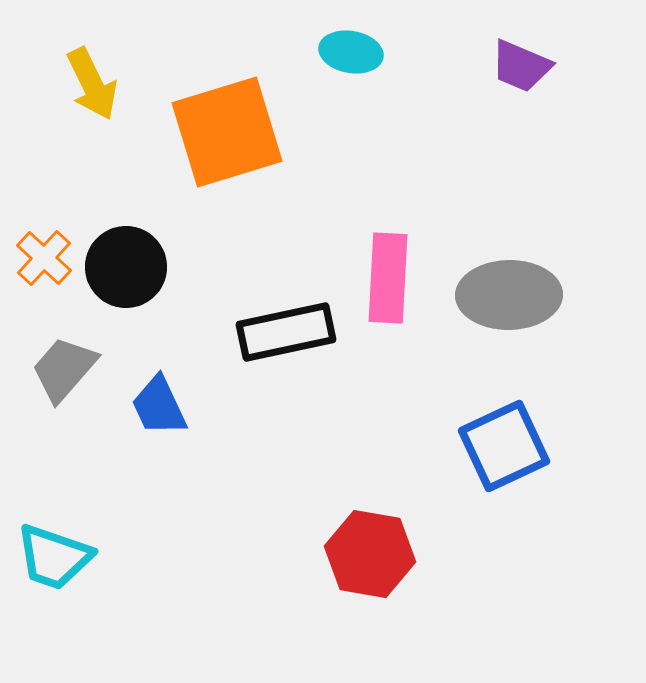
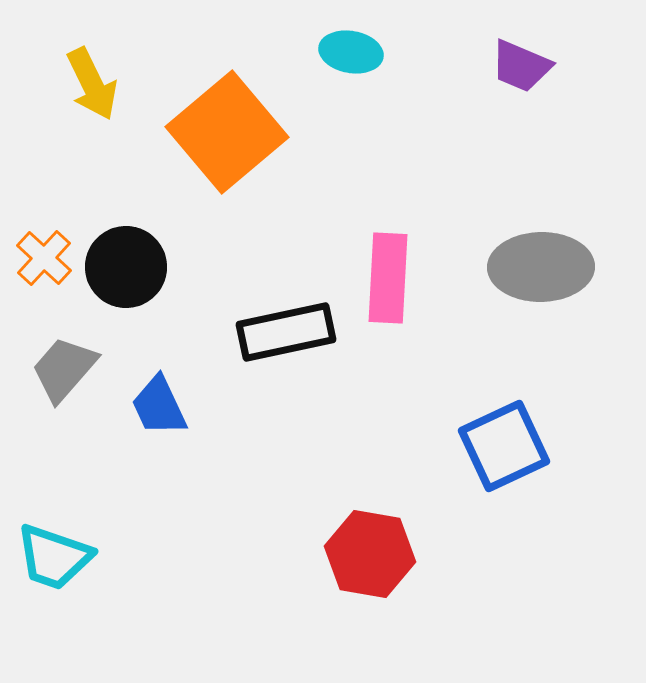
orange square: rotated 23 degrees counterclockwise
gray ellipse: moved 32 px right, 28 px up
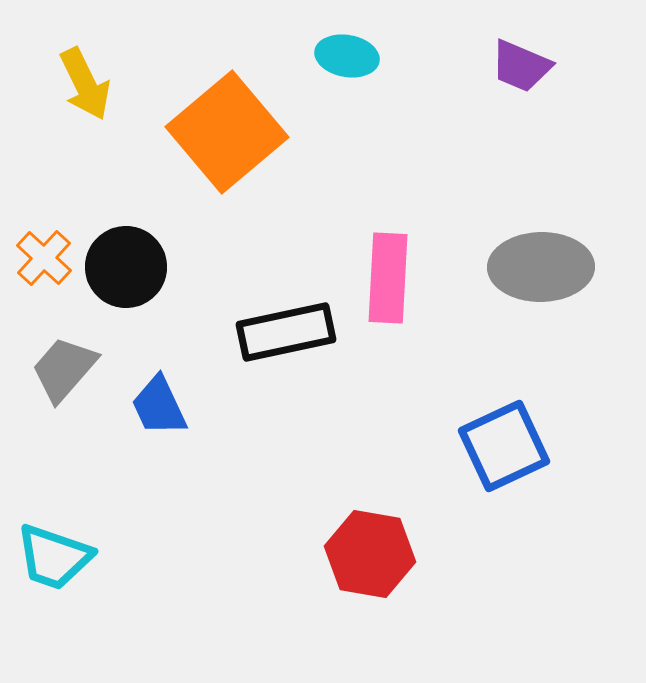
cyan ellipse: moved 4 px left, 4 px down
yellow arrow: moved 7 px left
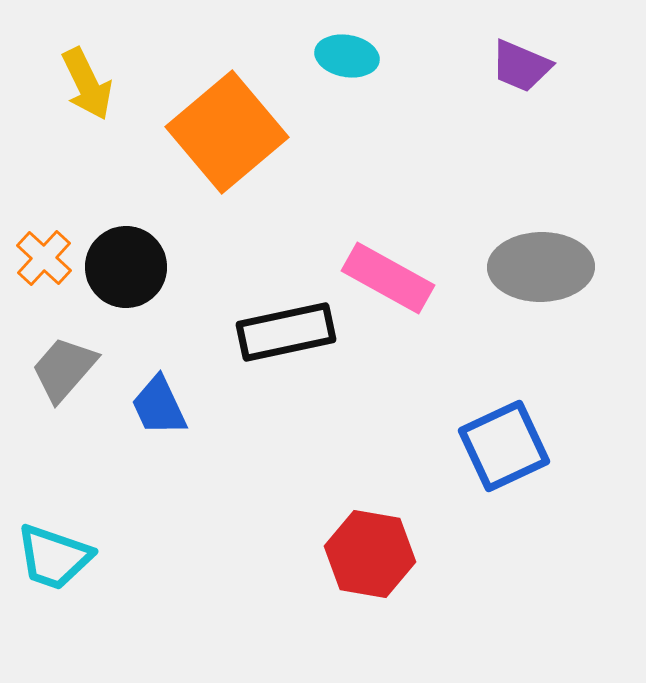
yellow arrow: moved 2 px right
pink rectangle: rotated 64 degrees counterclockwise
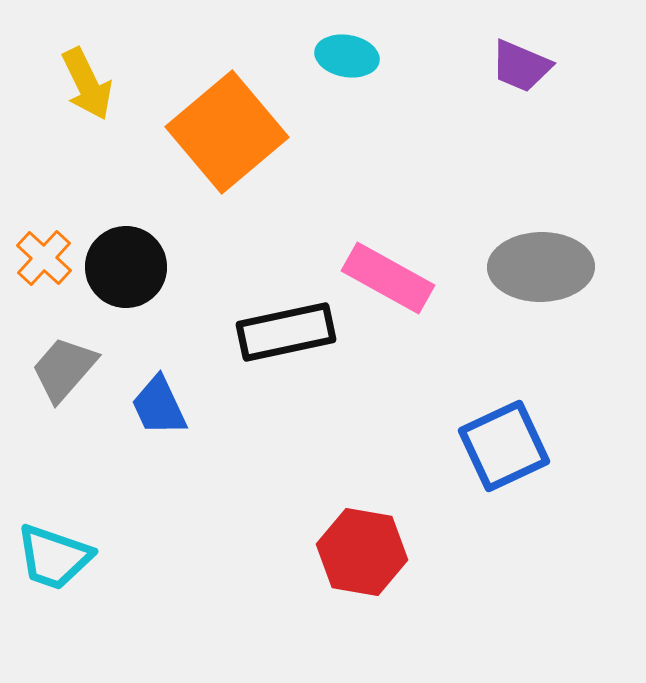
red hexagon: moved 8 px left, 2 px up
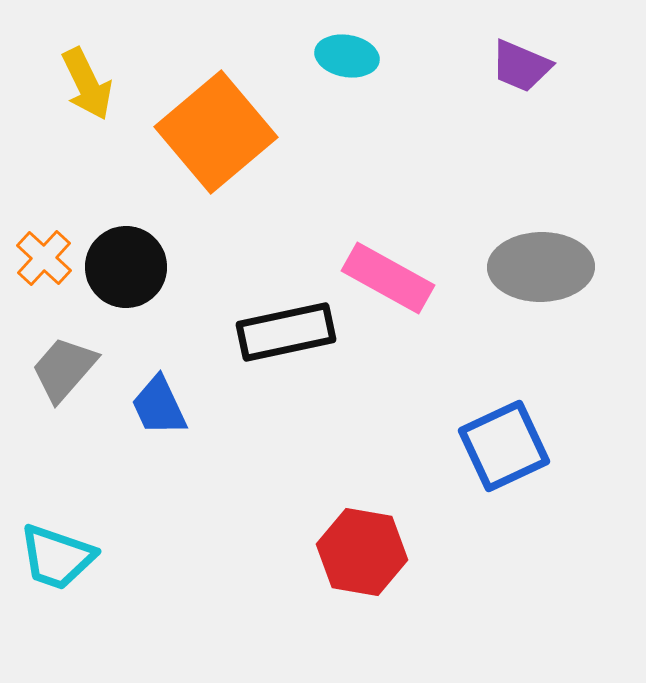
orange square: moved 11 px left
cyan trapezoid: moved 3 px right
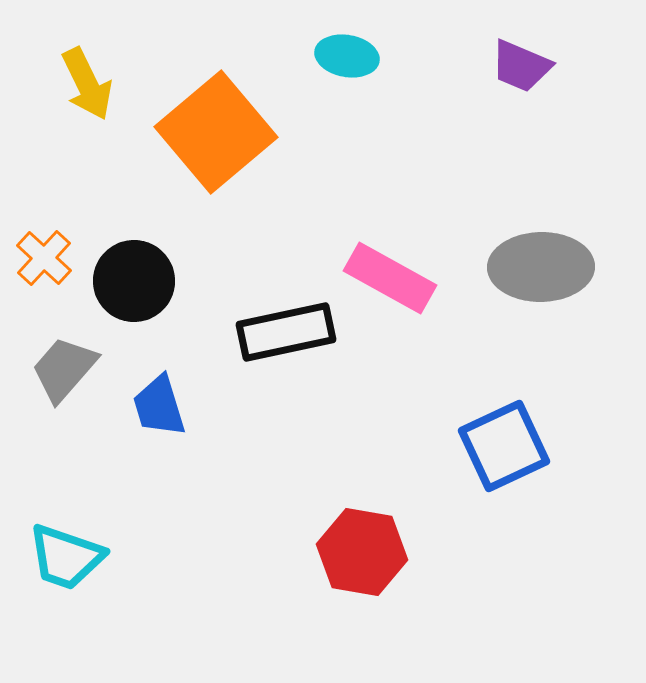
black circle: moved 8 px right, 14 px down
pink rectangle: moved 2 px right
blue trapezoid: rotated 8 degrees clockwise
cyan trapezoid: moved 9 px right
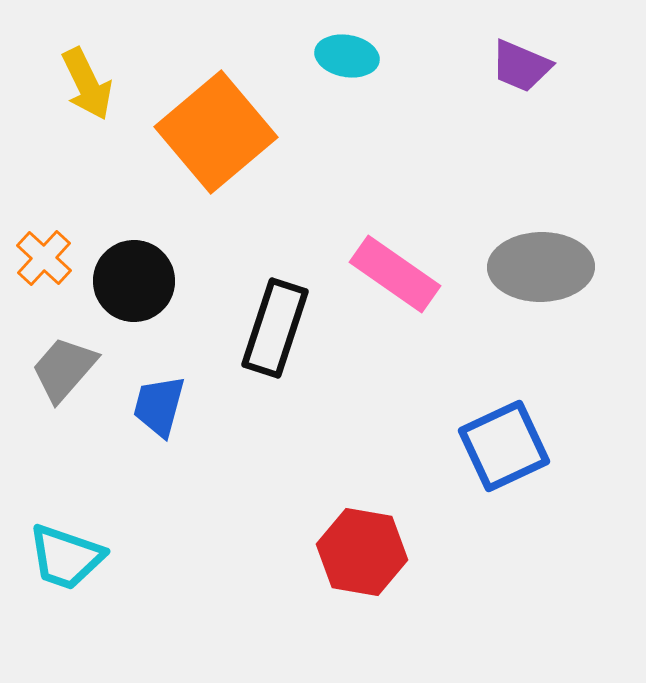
pink rectangle: moved 5 px right, 4 px up; rotated 6 degrees clockwise
black rectangle: moved 11 px left, 4 px up; rotated 60 degrees counterclockwise
blue trapezoid: rotated 32 degrees clockwise
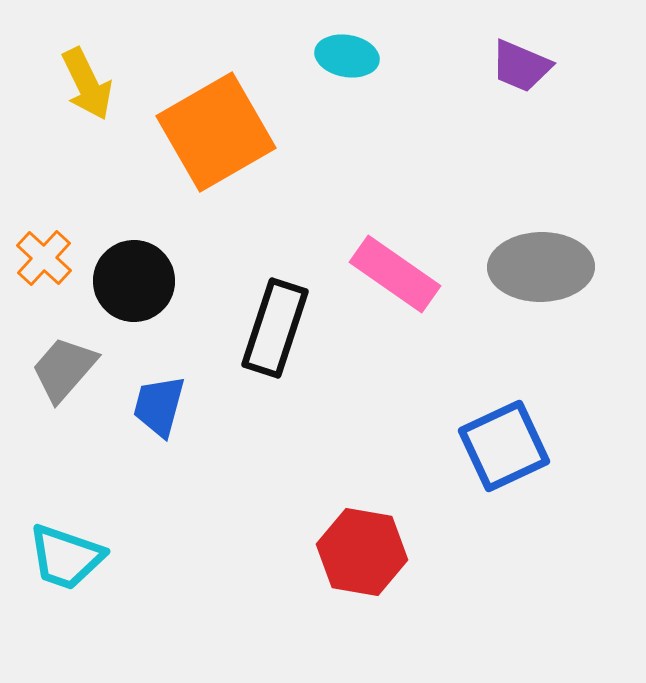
orange square: rotated 10 degrees clockwise
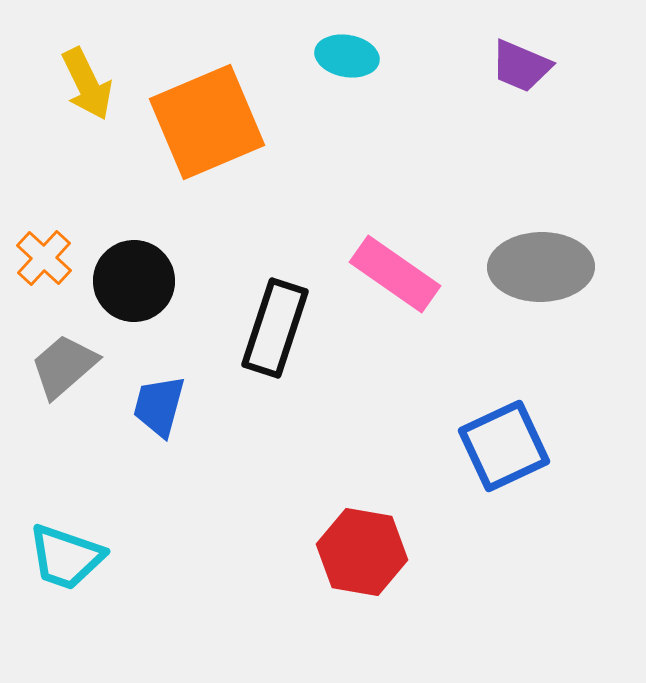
orange square: moved 9 px left, 10 px up; rotated 7 degrees clockwise
gray trapezoid: moved 3 px up; rotated 8 degrees clockwise
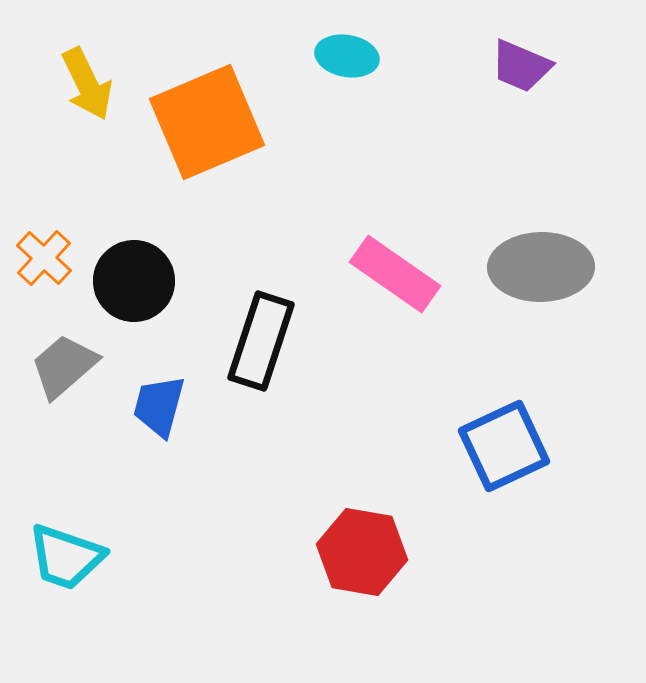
black rectangle: moved 14 px left, 13 px down
